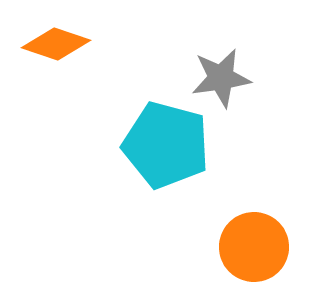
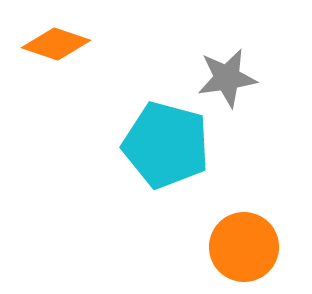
gray star: moved 6 px right
orange circle: moved 10 px left
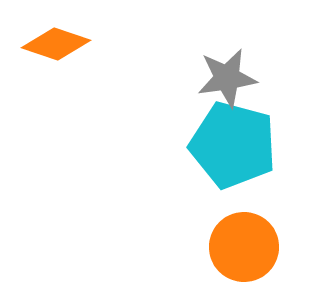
cyan pentagon: moved 67 px right
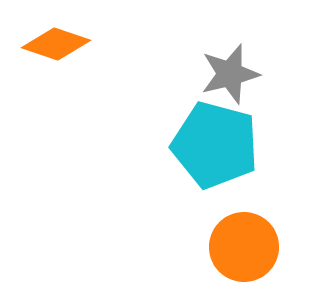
gray star: moved 3 px right, 4 px up; rotated 6 degrees counterclockwise
cyan pentagon: moved 18 px left
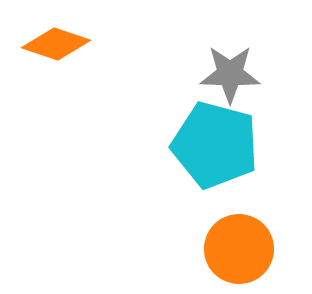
gray star: rotated 16 degrees clockwise
orange circle: moved 5 px left, 2 px down
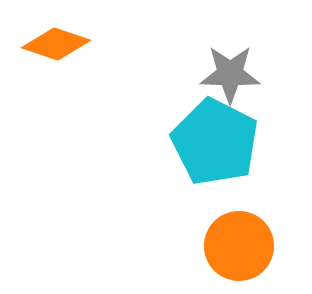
cyan pentagon: moved 3 px up; rotated 12 degrees clockwise
orange circle: moved 3 px up
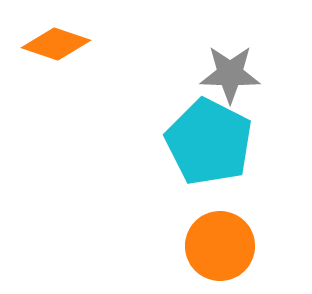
cyan pentagon: moved 6 px left
orange circle: moved 19 px left
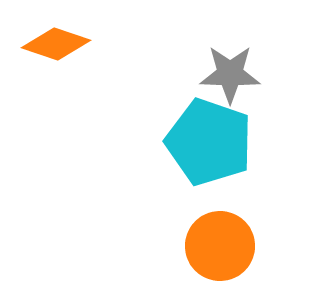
cyan pentagon: rotated 8 degrees counterclockwise
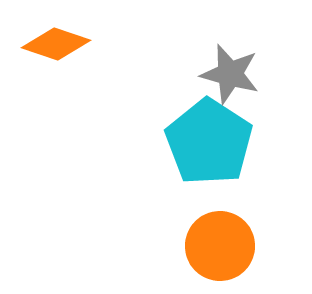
gray star: rotated 14 degrees clockwise
cyan pentagon: rotated 14 degrees clockwise
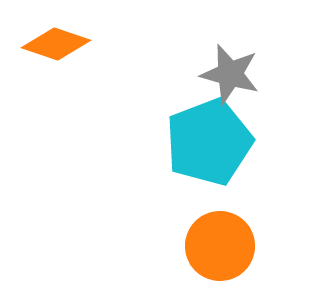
cyan pentagon: rotated 18 degrees clockwise
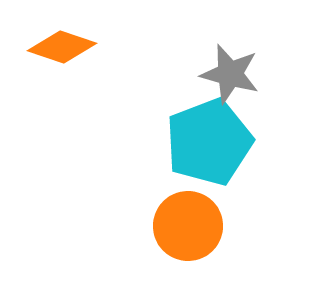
orange diamond: moved 6 px right, 3 px down
orange circle: moved 32 px left, 20 px up
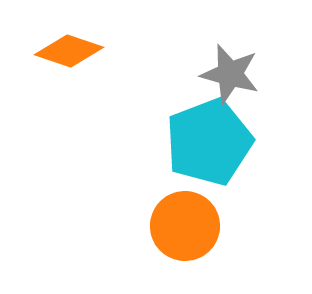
orange diamond: moved 7 px right, 4 px down
orange circle: moved 3 px left
